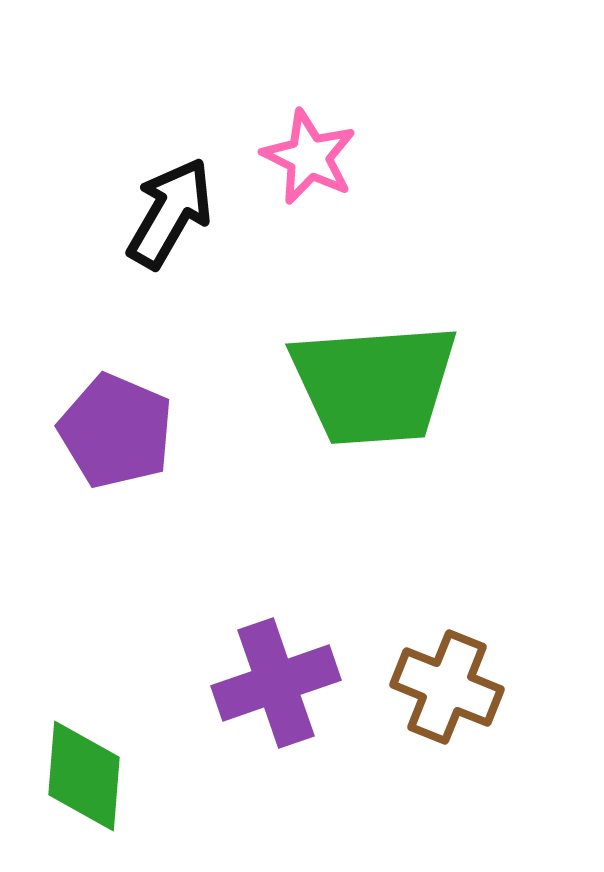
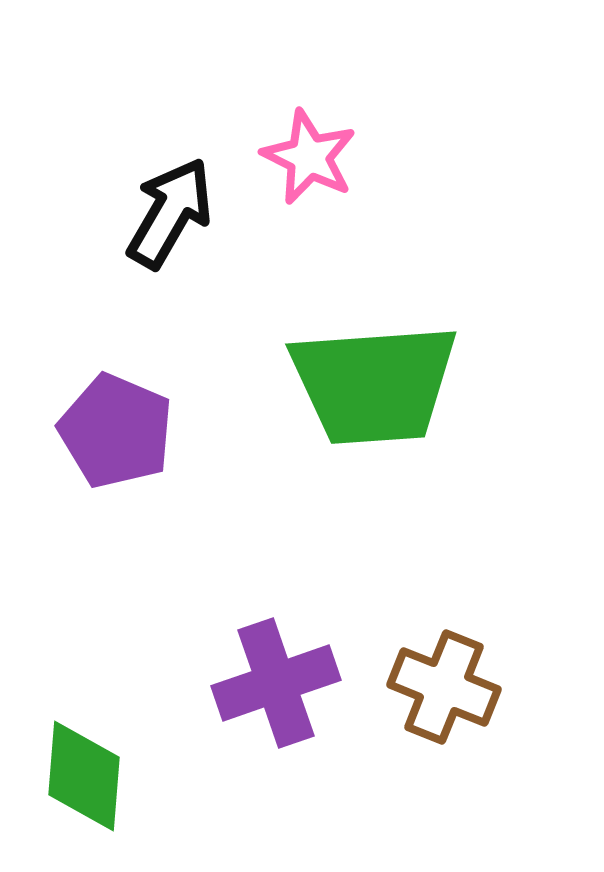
brown cross: moved 3 px left
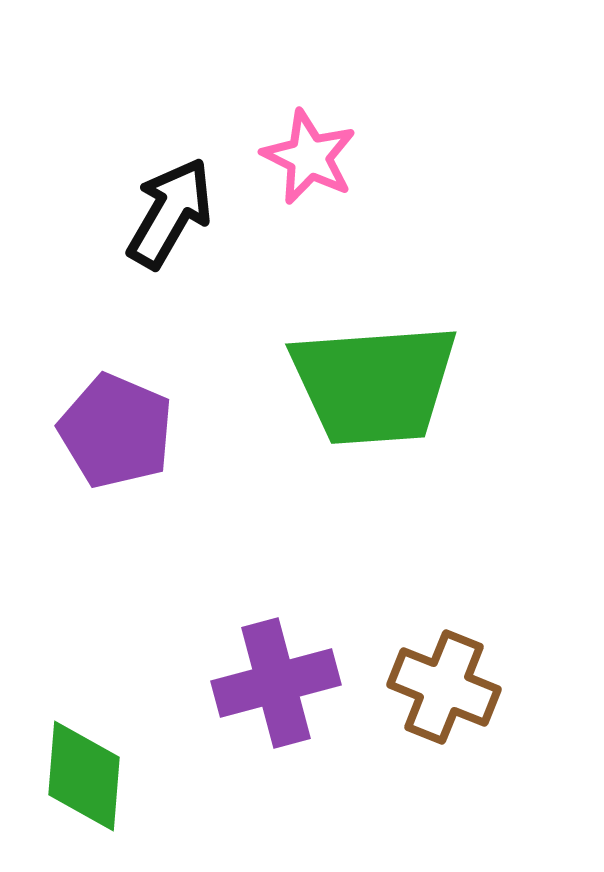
purple cross: rotated 4 degrees clockwise
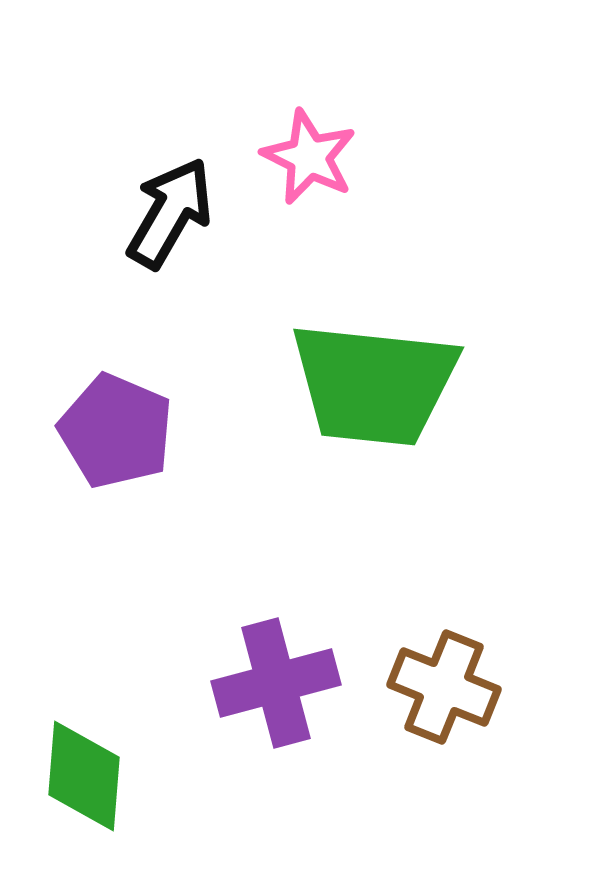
green trapezoid: rotated 10 degrees clockwise
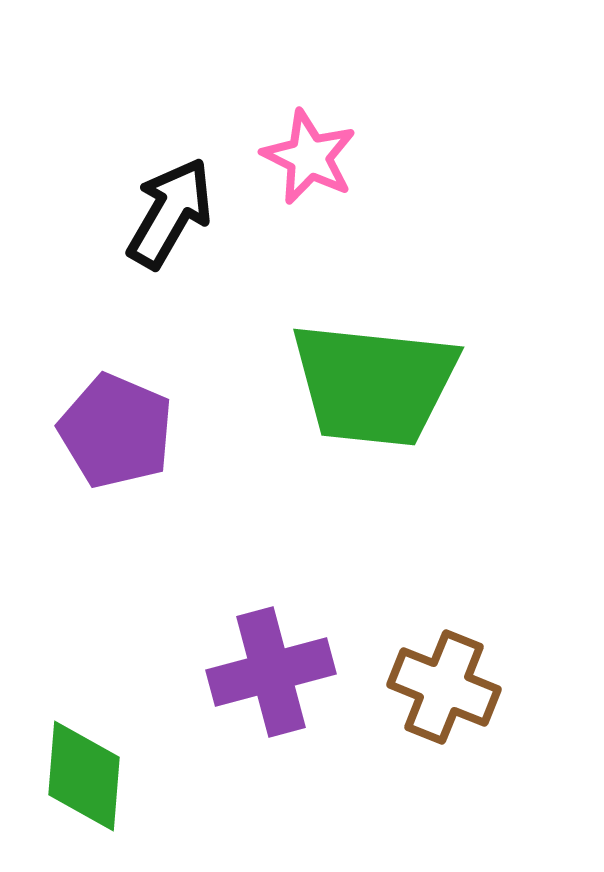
purple cross: moved 5 px left, 11 px up
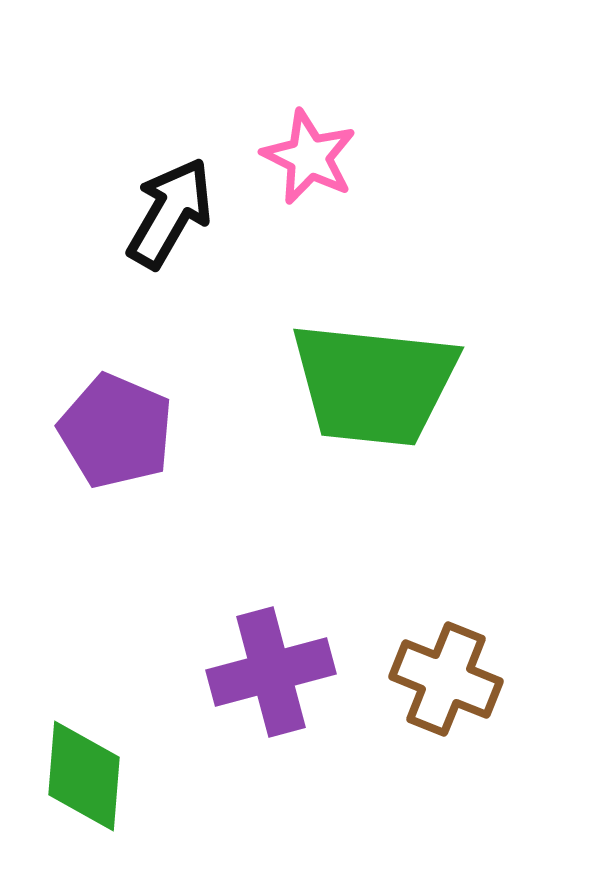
brown cross: moved 2 px right, 8 px up
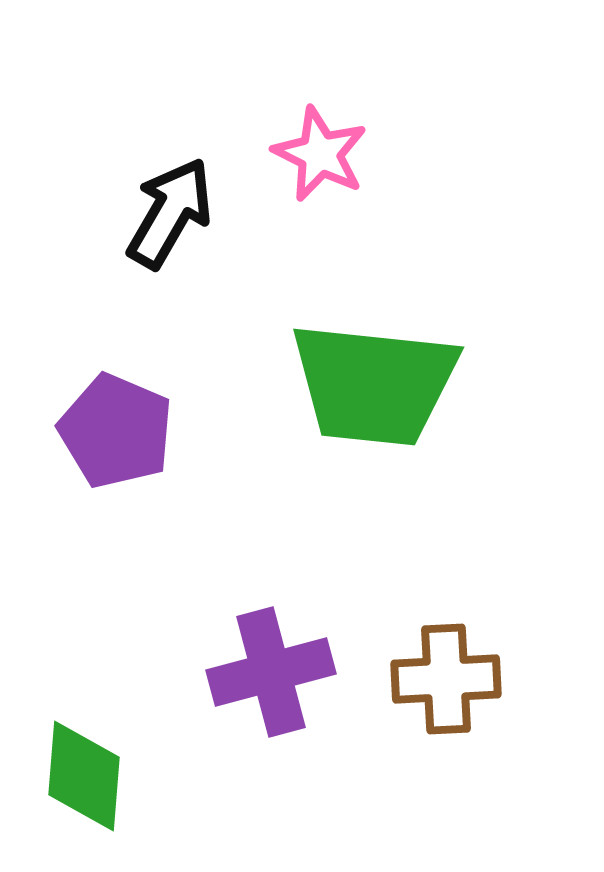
pink star: moved 11 px right, 3 px up
brown cross: rotated 25 degrees counterclockwise
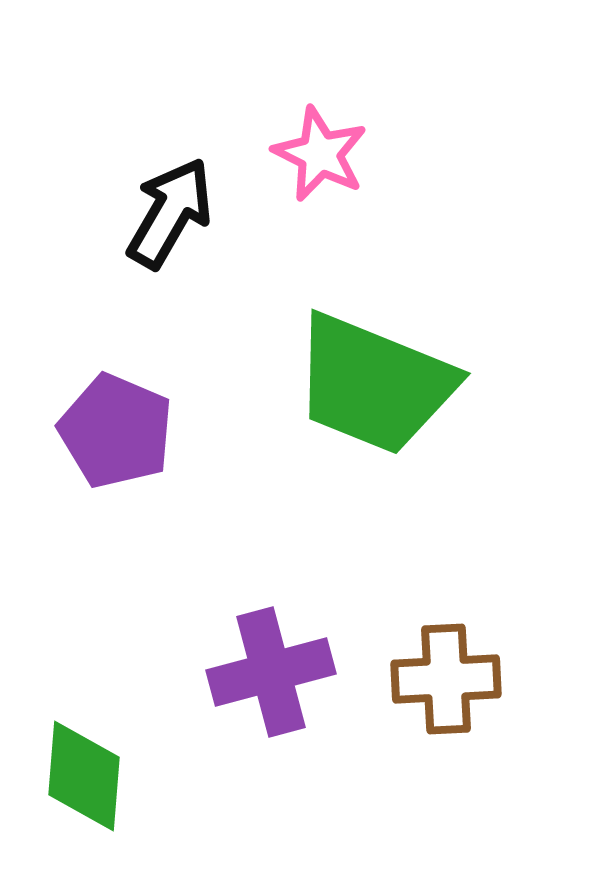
green trapezoid: rotated 16 degrees clockwise
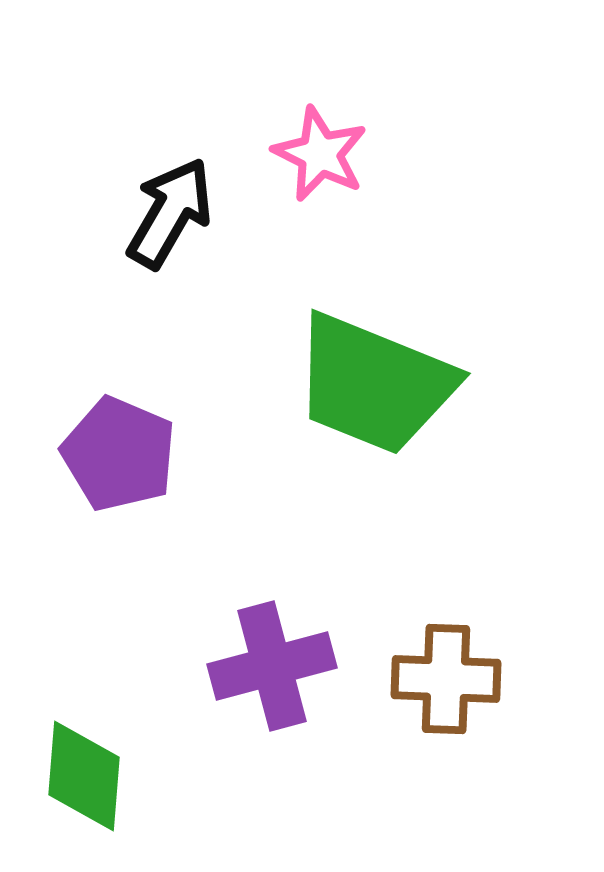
purple pentagon: moved 3 px right, 23 px down
purple cross: moved 1 px right, 6 px up
brown cross: rotated 5 degrees clockwise
